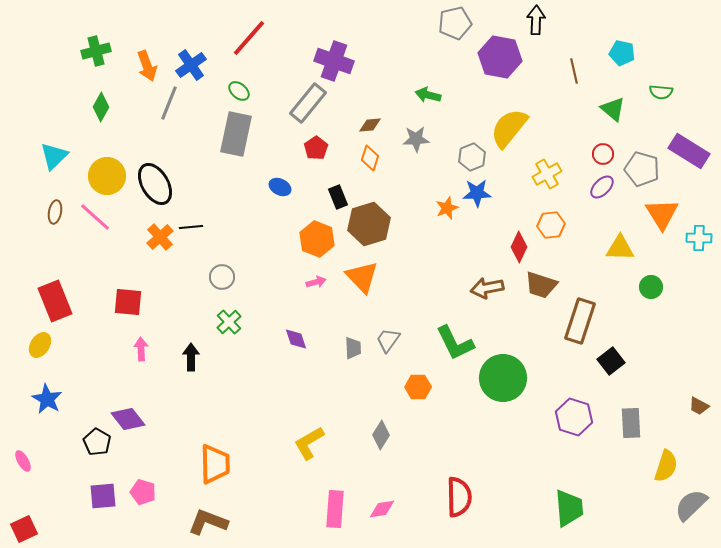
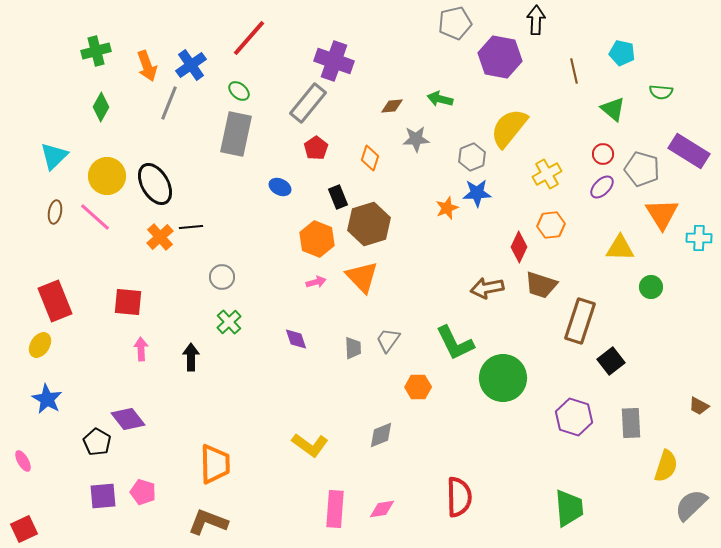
green arrow at (428, 95): moved 12 px right, 4 px down
brown diamond at (370, 125): moved 22 px right, 19 px up
gray diamond at (381, 435): rotated 36 degrees clockwise
yellow L-shape at (309, 443): moved 1 px right, 2 px down; rotated 114 degrees counterclockwise
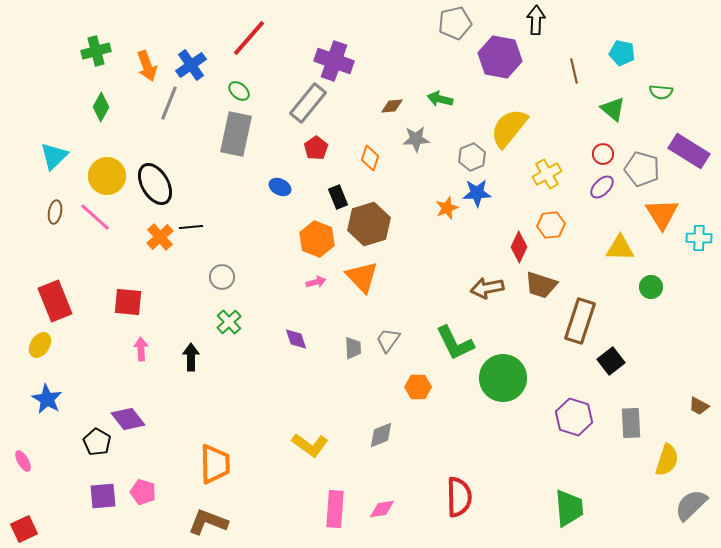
yellow semicircle at (666, 466): moved 1 px right, 6 px up
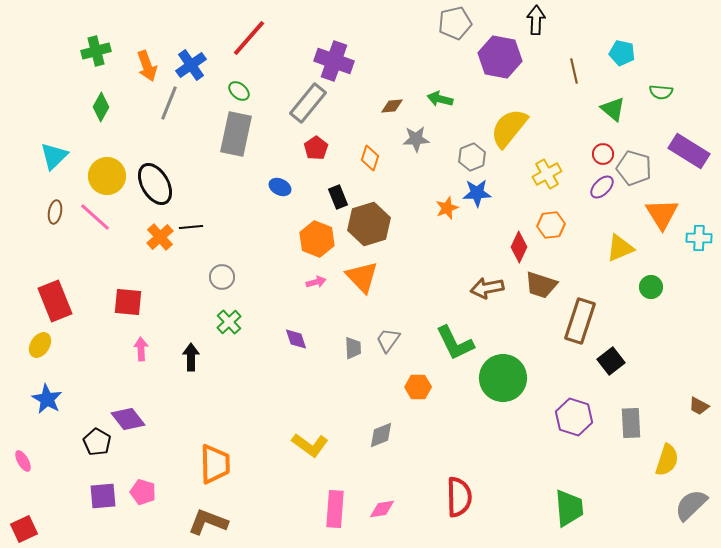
gray pentagon at (642, 169): moved 8 px left, 1 px up
yellow triangle at (620, 248): rotated 24 degrees counterclockwise
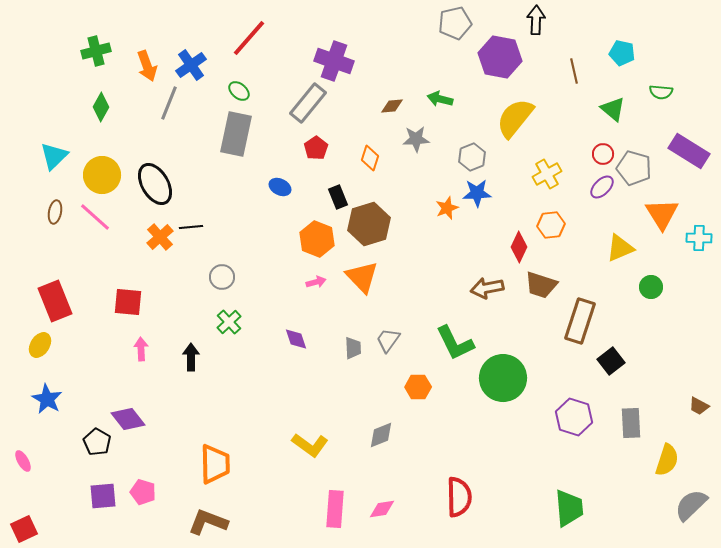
yellow semicircle at (509, 128): moved 6 px right, 10 px up
yellow circle at (107, 176): moved 5 px left, 1 px up
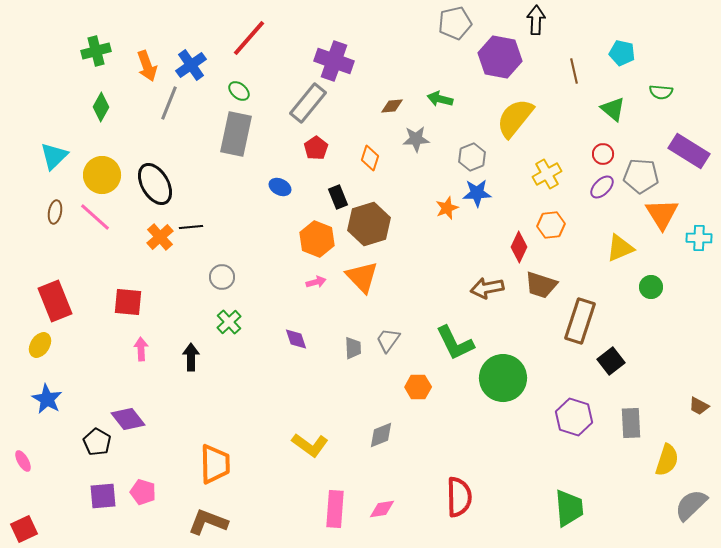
gray pentagon at (634, 168): moved 7 px right, 8 px down; rotated 12 degrees counterclockwise
